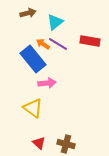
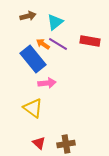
brown arrow: moved 3 px down
brown cross: rotated 24 degrees counterclockwise
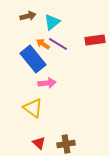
cyan triangle: moved 3 px left
red rectangle: moved 5 px right, 1 px up; rotated 18 degrees counterclockwise
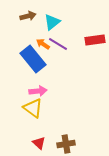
pink arrow: moved 9 px left, 8 px down
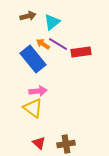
red rectangle: moved 14 px left, 12 px down
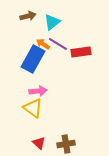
blue rectangle: rotated 68 degrees clockwise
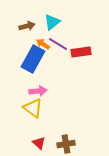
brown arrow: moved 1 px left, 10 px down
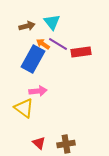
cyan triangle: rotated 30 degrees counterclockwise
yellow triangle: moved 9 px left
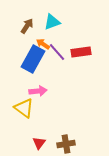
cyan triangle: rotated 48 degrees clockwise
brown arrow: rotated 42 degrees counterclockwise
purple line: moved 1 px left, 8 px down; rotated 18 degrees clockwise
red triangle: rotated 24 degrees clockwise
